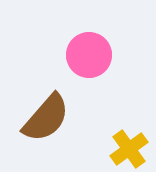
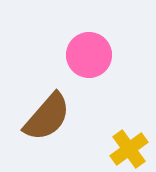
brown semicircle: moved 1 px right, 1 px up
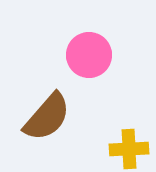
yellow cross: rotated 33 degrees clockwise
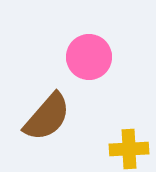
pink circle: moved 2 px down
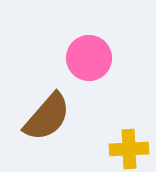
pink circle: moved 1 px down
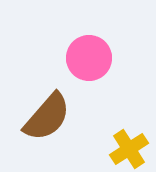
yellow cross: rotated 30 degrees counterclockwise
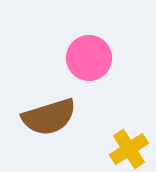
brown semicircle: moved 2 px right; rotated 32 degrees clockwise
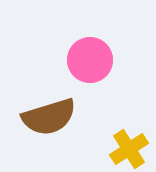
pink circle: moved 1 px right, 2 px down
